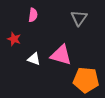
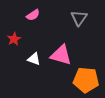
pink semicircle: rotated 48 degrees clockwise
red star: rotated 24 degrees clockwise
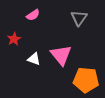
pink triangle: rotated 35 degrees clockwise
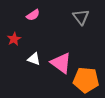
gray triangle: moved 2 px right, 1 px up; rotated 12 degrees counterclockwise
pink triangle: moved 8 px down; rotated 15 degrees counterclockwise
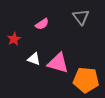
pink semicircle: moved 9 px right, 9 px down
pink triangle: moved 3 px left; rotated 20 degrees counterclockwise
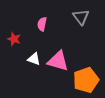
pink semicircle: rotated 136 degrees clockwise
red star: rotated 24 degrees counterclockwise
pink triangle: moved 2 px up
orange pentagon: rotated 25 degrees counterclockwise
